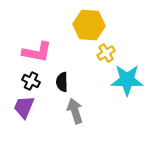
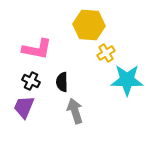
pink L-shape: moved 3 px up
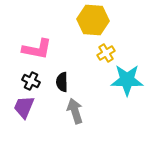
yellow hexagon: moved 4 px right, 5 px up
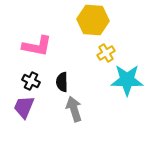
pink L-shape: moved 3 px up
gray arrow: moved 1 px left, 2 px up
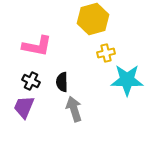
yellow hexagon: moved 1 px up; rotated 20 degrees counterclockwise
yellow cross: rotated 18 degrees clockwise
